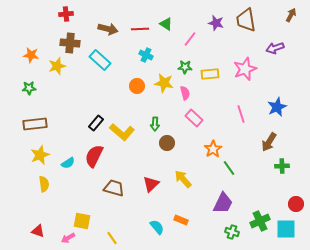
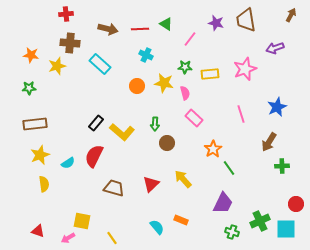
cyan rectangle at (100, 60): moved 4 px down
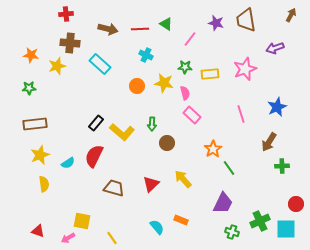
pink rectangle at (194, 118): moved 2 px left, 3 px up
green arrow at (155, 124): moved 3 px left
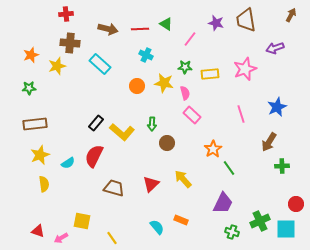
orange star at (31, 55): rotated 28 degrees counterclockwise
pink arrow at (68, 238): moved 7 px left
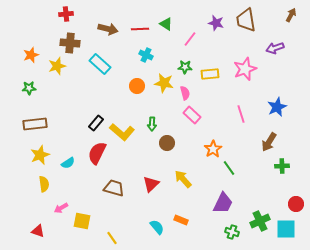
red semicircle at (94, 156): moved 3 px right, 3 px up
pink arrow at (61, 238): moved 30 px up
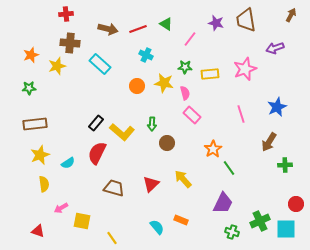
red line at (140, 29): moved 2 px left; rotated 18 degrees counterclockwise
green cross at (282, 166): moved 3 px right, 1 px up
